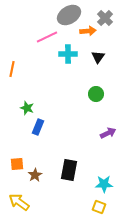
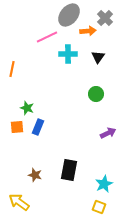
gray ellipse: rotated 20 degrees counterclockwise
orange square: moved 37 px up
brown star: rotated 24 degrees counterclockwise
cyan star: rotated 24 degrees counterclockwise
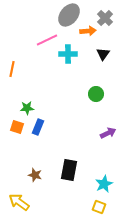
pink line: moved 3 px down
black triangle: moved 5 px right, 3 px up
green star: rotated 24 degrees counterclockwise
orange square: rotated 24 degrees clockwise
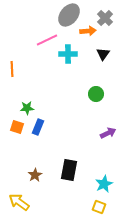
orange line: rotated 14 degrees counterclockwise
brown star: rotated 24 degrees clockwise
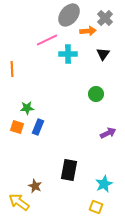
brown star: moved 11 px down; rotated 16 degrees counterclockwise
yellow square: moved 3 px left
